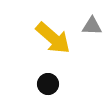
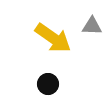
yellow arrow: rotated 6 degrees counterclockwise
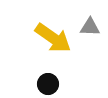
gray triangle: moved 2 px left, 1 px down
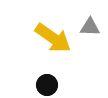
black circle: moved 1 px left, 1 px down
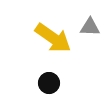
black circle: moved 2 px right, 2 px up
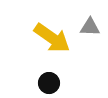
yellow arrow: moved 1 px left
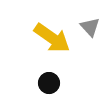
gray triangle: rotated 45 degrees clockwise
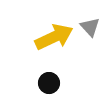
yellow arrow: moved 2 px right, 1 px up; rotated 60 degrees counterclockwise
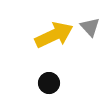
yellow arrow: moved 2 px up
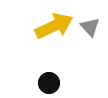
yellow arrow: moved 9 px up
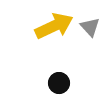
black circle: moved 10 px right
